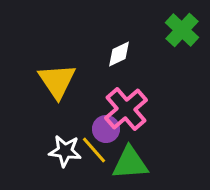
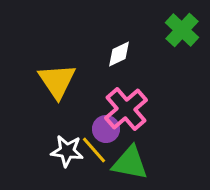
white star: moved 2 px right
green triangle: rotated 15 degrees clockwise
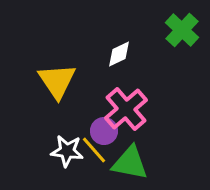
purple circle: moved 2 px left, 2 px down
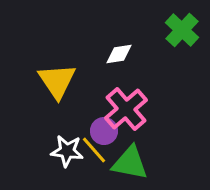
white diamond: rotated 16 degrees clockwise
